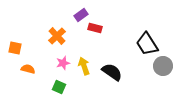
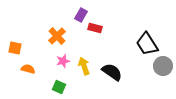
purple rectangle: rotated 24 degrees counterclockwise
pink star: moved 2 px up
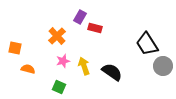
purple rectangle: moved 1 px left, 2 px down
